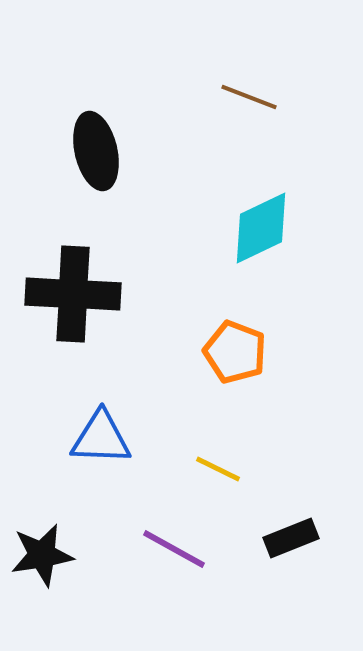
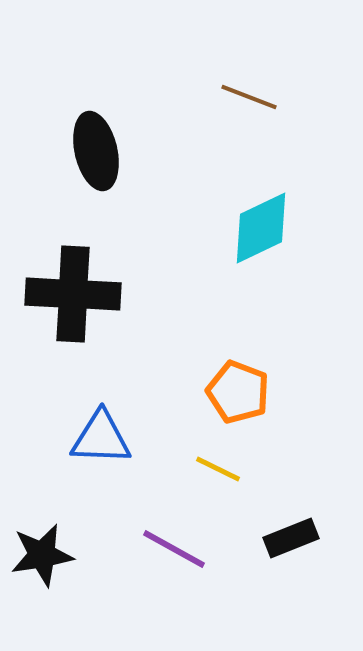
orange pentagon: moved 3 px right, 40 px down
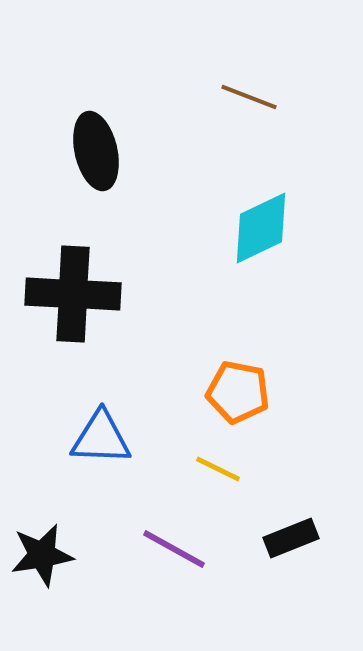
orange pentagon: rotated 10 degrees counterclockwise
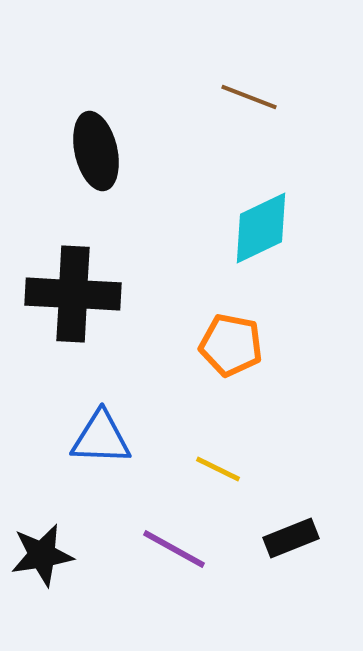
orange pentagon: moved 7 px left, 47 px up
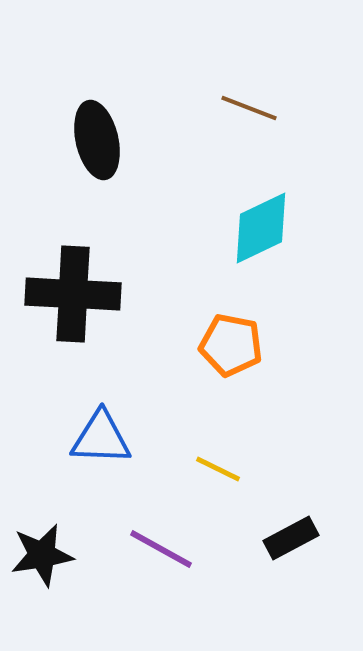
brown line: moved 11 px down
black ellipse: moved 1 px right, 11 px up
black rectangle: rotated 6 degrees counterclockwise
purple line: moved 13 px left
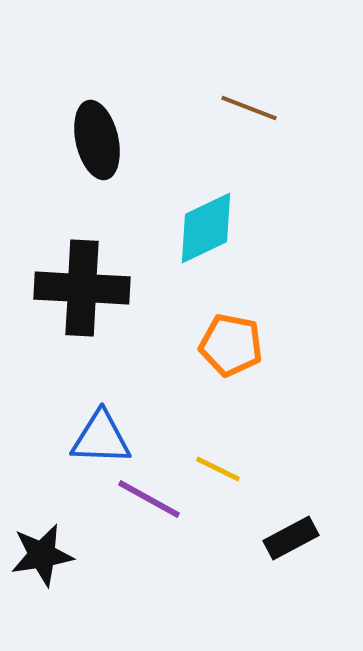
cyan diamond: moved 55 px left
black cross: moved 9 px right, 6 px up
purple line: moved 12 px left, 50 px up
